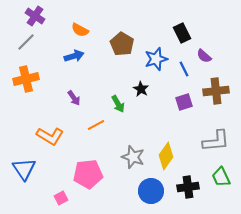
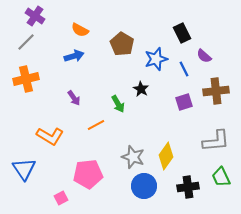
blue circle: moved 7 px left, 5 px up
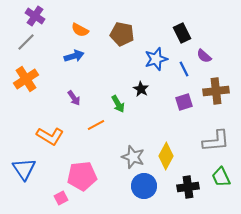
brown pentagon: moved 10 px up; rotated 20 degrees counterclockwise
orange cross: rotated 20 degrees counterclockwise
yellow diamond: rotated 8 degrees counterclockwise
pink pentagon: moved 6 px left, 2 px down
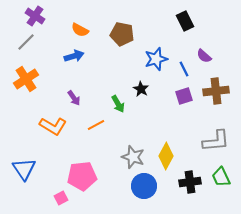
black rectangle: moved 3 px right, 12 px up
purple square: moved 6 px up
orange L-shape: moved 3 px right, 10 px up
black cross: moved 2 px right, 5 px up
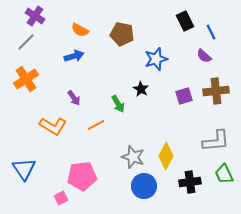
blue line: moved 27 px right, 37 px up
green trapezoid: moved 3 px right, 3 px up
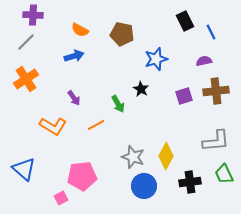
purple cross: moved 2 px left, 1 px up; rotated 30 degrees counterclockwise
purple semicircle: moved 5 px down; rotated 126 degrees clockwise
blue triangle: rotated 15 degrees counterclockwise
